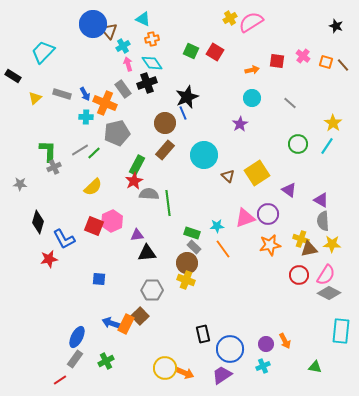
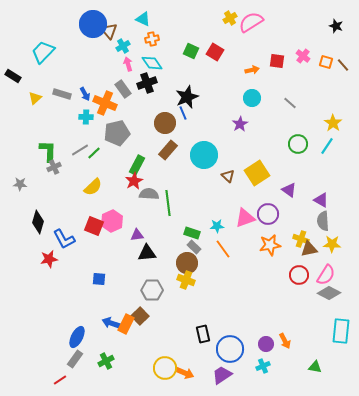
brown rectangle at (165, 150): moved 3 px right
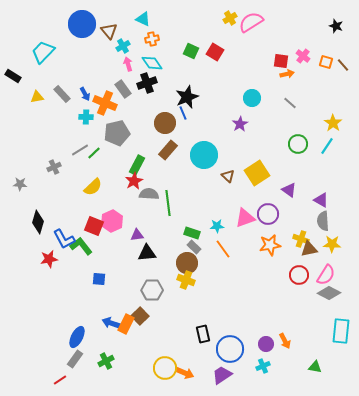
blue circle at (93, 24): moved 11 px left
red square at (277, 61): moved 4 px right
orange arrow at (252, 70): moved 35 px right, 4 px down
gray rectangle at (62, 94): rotated 30 degrees clockwise
yellow triangle at (35, 98): moved 2 px right, 1 px up; rotated 32 degrees clockwise
green L-shape at (48, 151): moved 33 px right, 95 px down; rotated 40 degrees counterclockwise
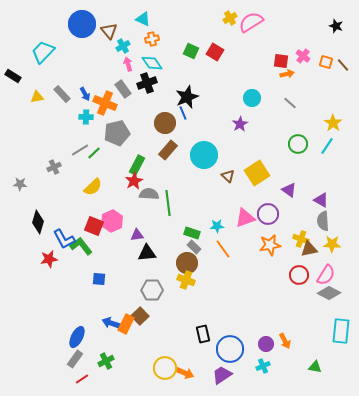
red line at (60, 380): moved 22 px right, 1 px up
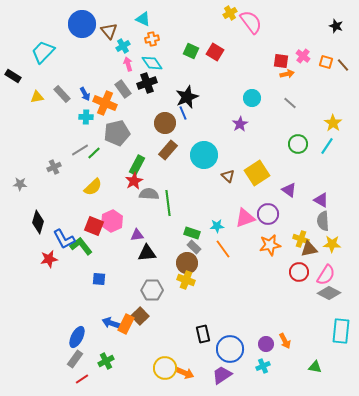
yellow cross at (230, 18): moved 5 px up
pink semicircle at (251, 22): rotated 85 degrees clockwise
red circle at (299, 275): moved 3 px up
